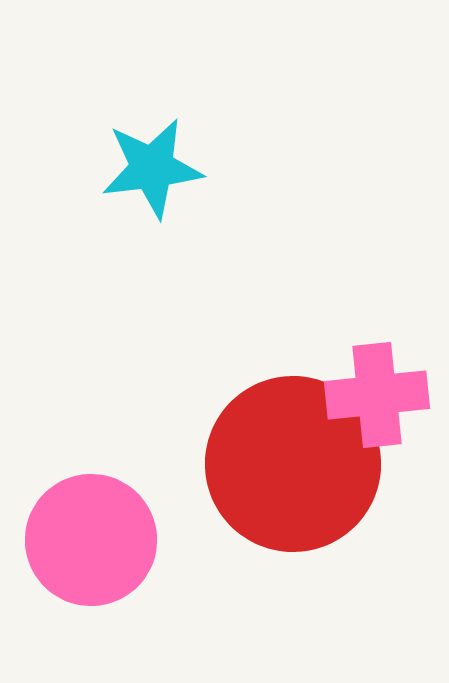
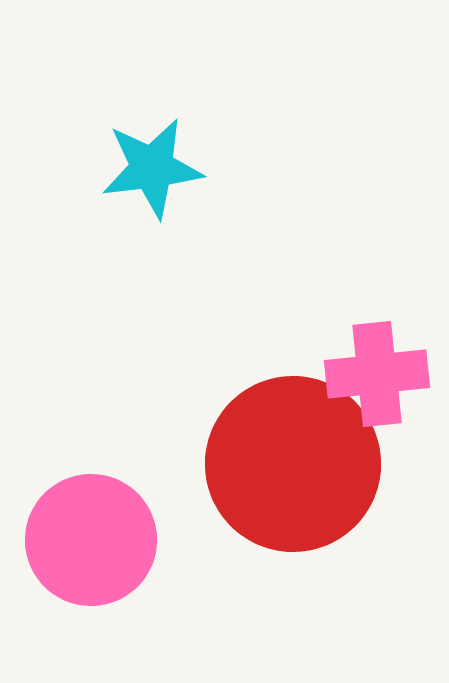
pink cross: moved 21 px up
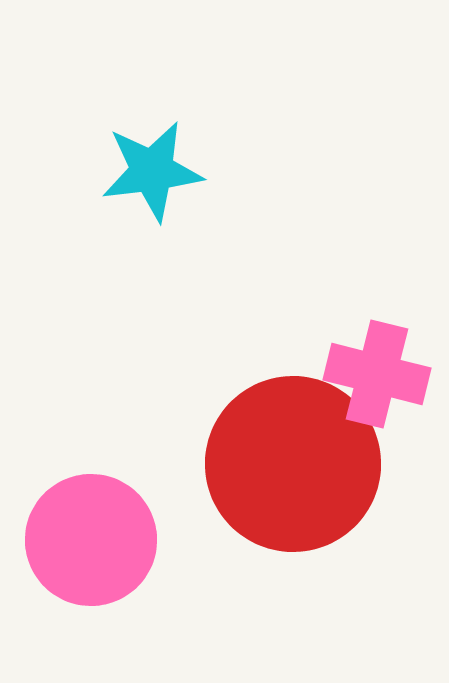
cyan star: moved 3 px down
pink cross: rotated 20 degrees clockwise
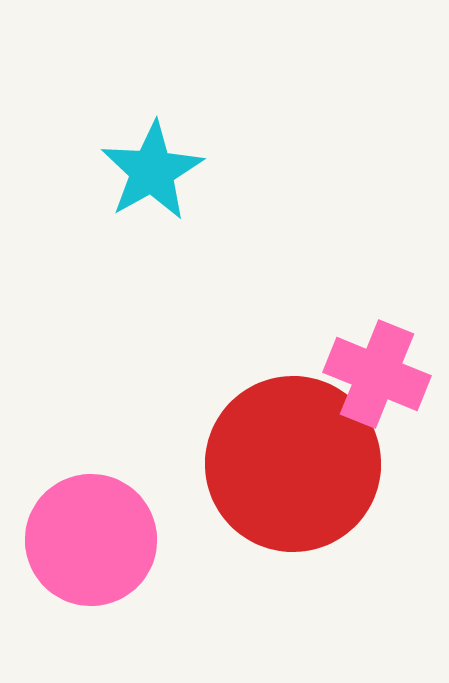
cyan star: rotated 22 degrees counterclockwise
pink cross: rotated 8 degrees clockwise
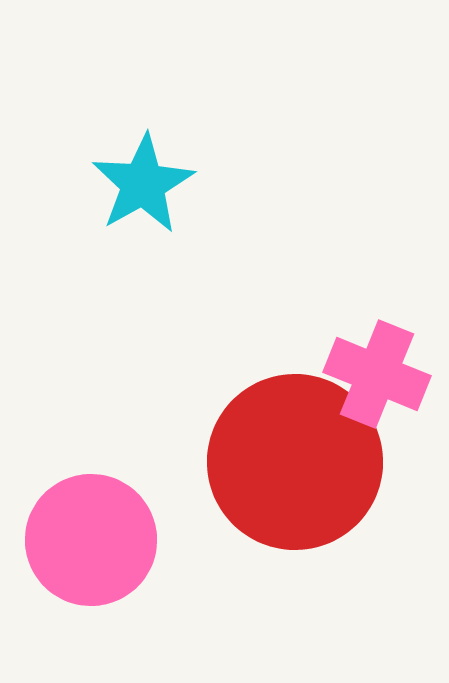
cyan star: moved 9 px left, 13 px down
red circle: moved 2 px right, 2 px up
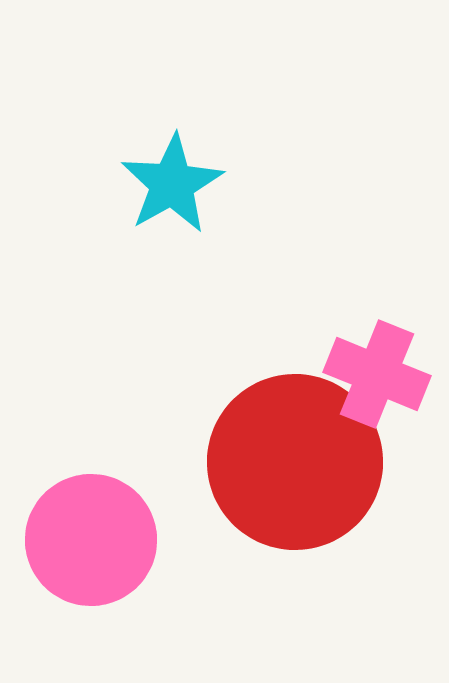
cyan star: moved 29 px right
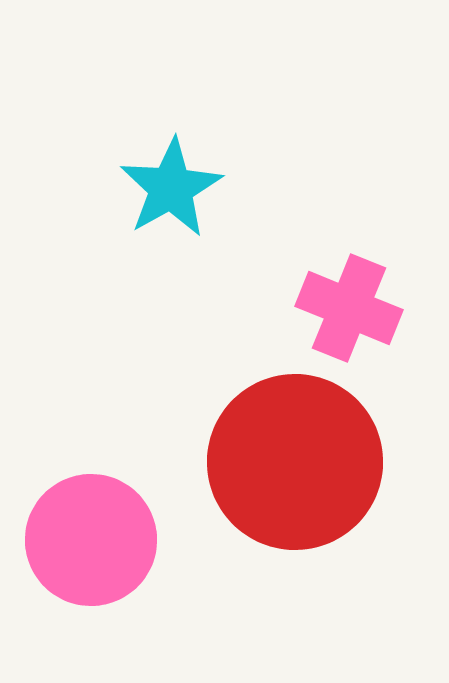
cyan star: moved 1 px left, 4 px down
pink cross: moved 28 px left, 66 px up
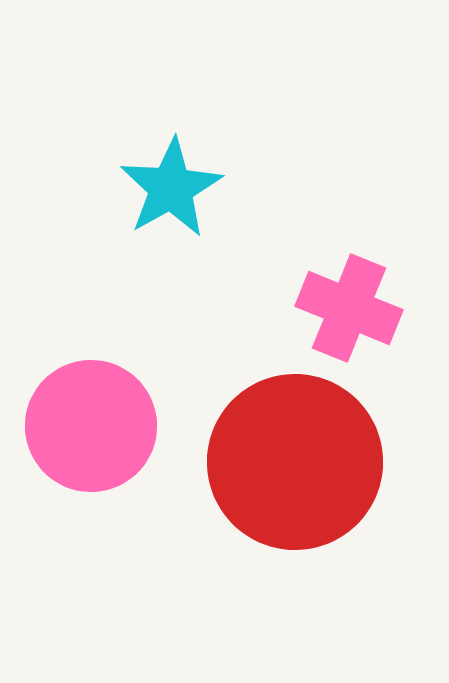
pink circle: moved 114 px up
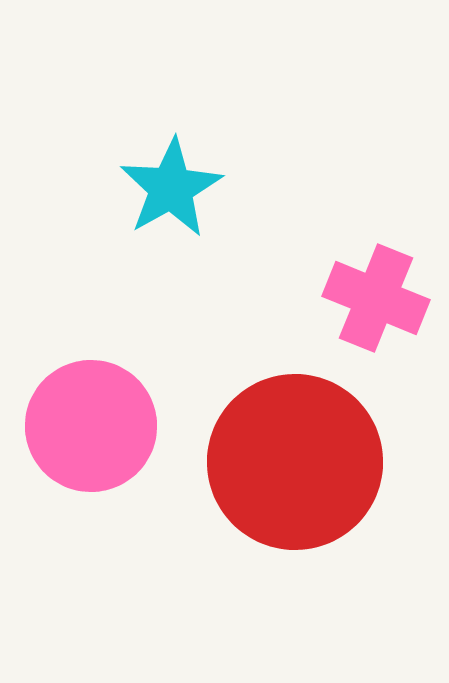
pink cross: moved 27 px right, 10 px up
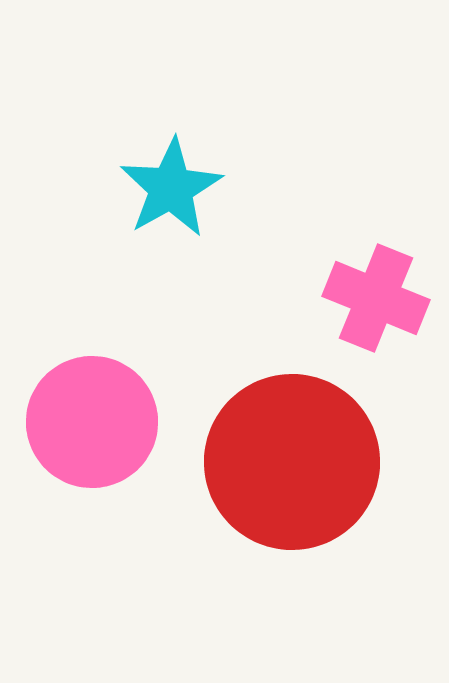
pink circle: moved 1 px right, 4 px up
red circle: moved 3 px left
